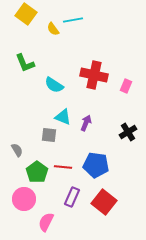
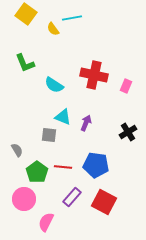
cyan line: moved 1 px left, 2 px up
purple rectangle: rotated 18 degrees clockwise
red square: rotated 10 degrees counterclockwise
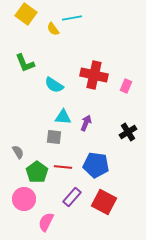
cyan triangle: rotated 18 degrees counterclockwise
gray square: moved 5 px right, 2 px down
gray semicircle: moved 1 px right, 2 px down
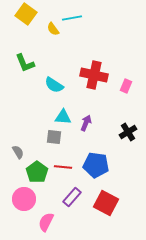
red square: moved 2 px right, 1 px down
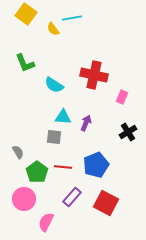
pink rectangle: moved 4 px left, 11 px down
blue pentagon: rotated 30 degrees counterclockwise
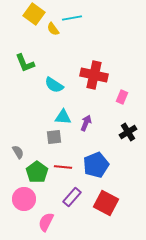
yellow square: moved 8 px right
gray square: rotated 14 degrees counterclockwise
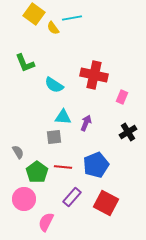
yellow semicircle: moved 1 px up
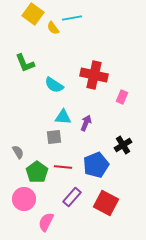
yellow square: moved 1 px left
black cross: moved 5 px left, 13 px down
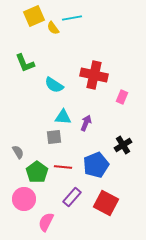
yellow square: moved 1 px right, 2 px down; rotated 30 degrees clockwise
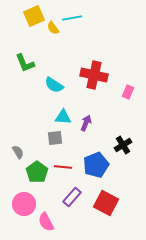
pink rectangle: moved 6 px right, 5 px up
gray square: moved 1 px right, 1 px down
pink circle: moved 5 px down
pink semicircle: rotated 54 degrees counterclockwise
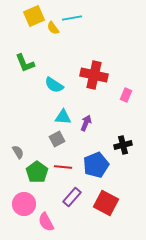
pink rectangle: moved 2 px left, 3 px down
gray square: moved 2 px right, 1 px down; rotated 21 degrees counterclockwise
black cross: rotated 18 degrees clockwise
